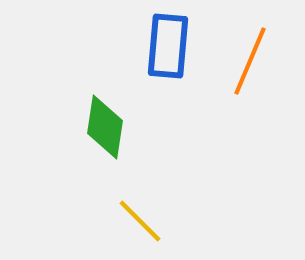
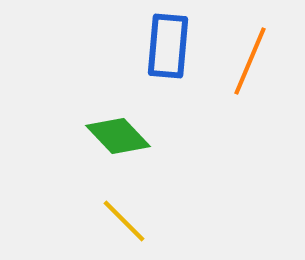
green diamond: moved 13 px right, 9 px down; rotated 52 degrees counterclockwise
yellow line: moved 16 px left
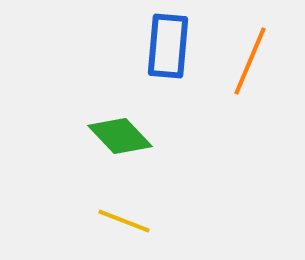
green diamond: moved 2 px right
yellow line: rotated 24 degrees counterclockwise
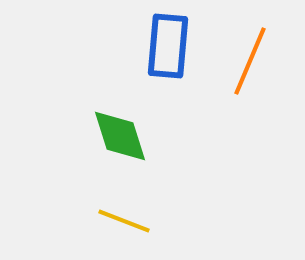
green diamond: rotated 26 degrees clockwise
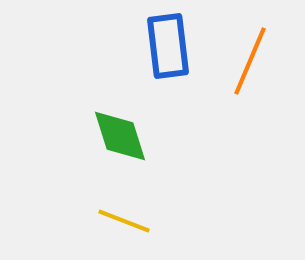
blue rectangle: rotated 12 degrees counterclockwise
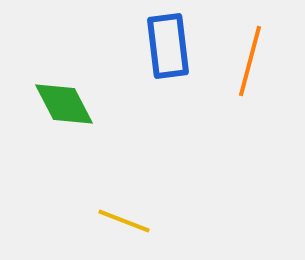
orange line: rotated 8 degrees counterclockwise
green diamond: moved 56 px left, 32 px up; rotated 10 degrees counterclockwise
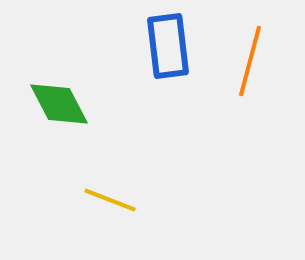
green diamond: moved 5 px left
yellow line: moved 14 px left, 21 px up
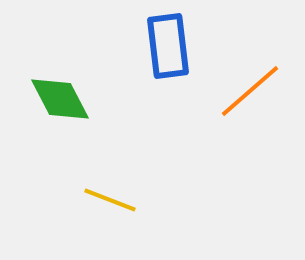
orange line: moved 30 px down; rotated 34 degrees clockwise
green diamond: moved 1 px right, 5 px up
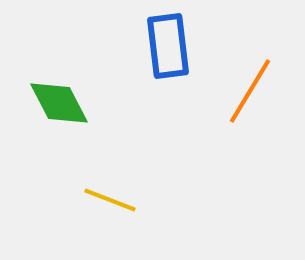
orange line: rotated 18 degrees counterclockwise
green diamond: moved 1 px left, 4 px down
